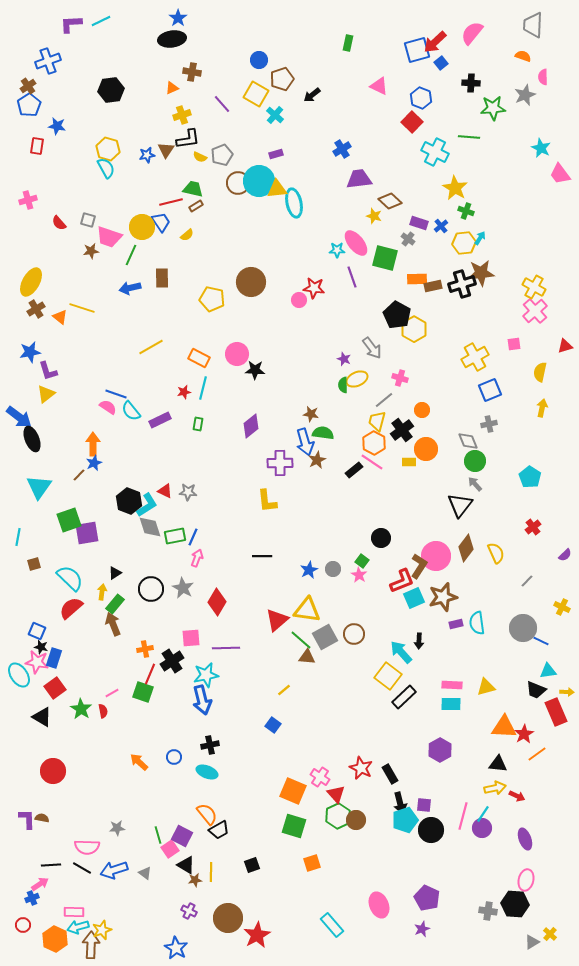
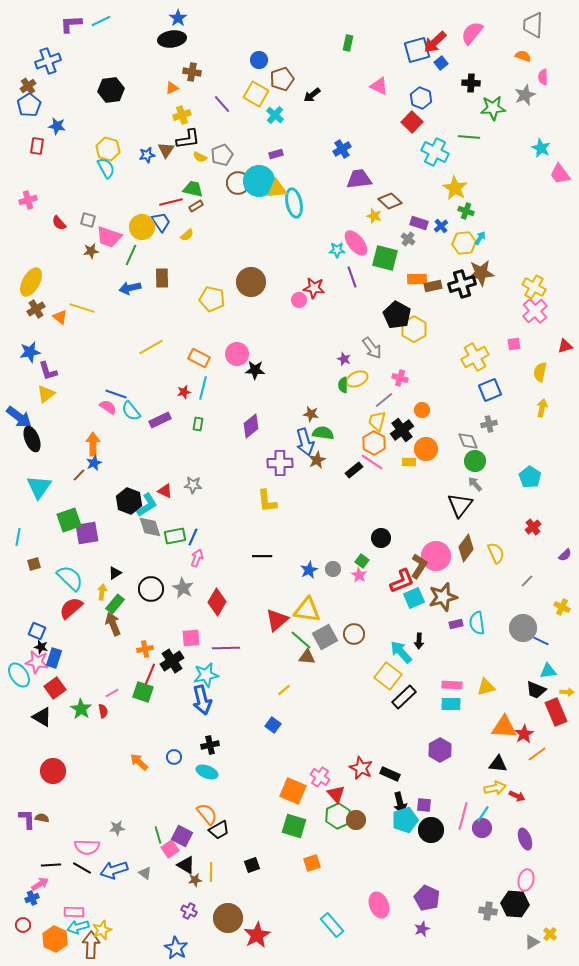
gray star at (188, 492): moved 5 px right, 7 px up
black rectangle at (390, 774): rotated 36 degrees counterclockwise
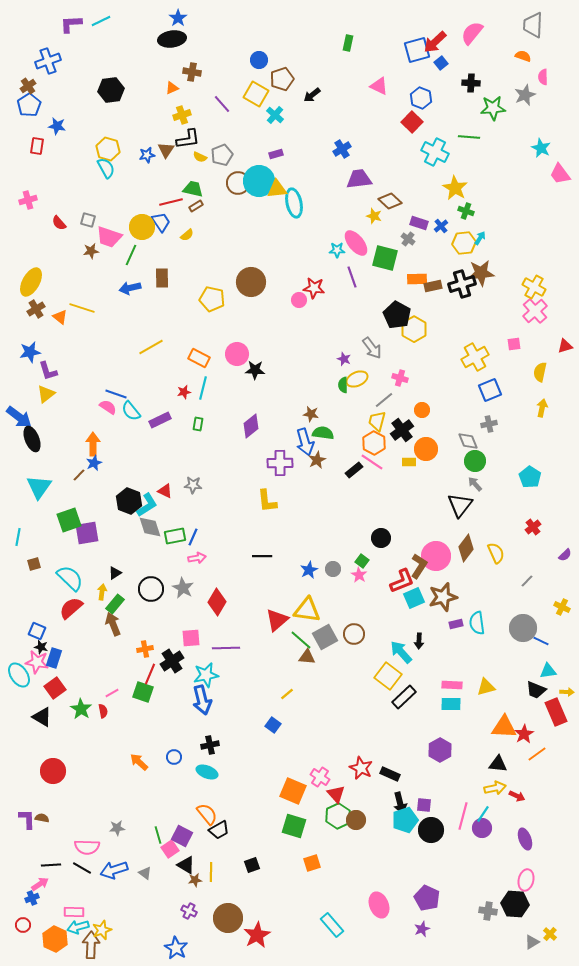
pink arrow at (197, 558): rotated 60 degrees clockwise
yellow line at (284, 690): moved 3 px right, 4 px down
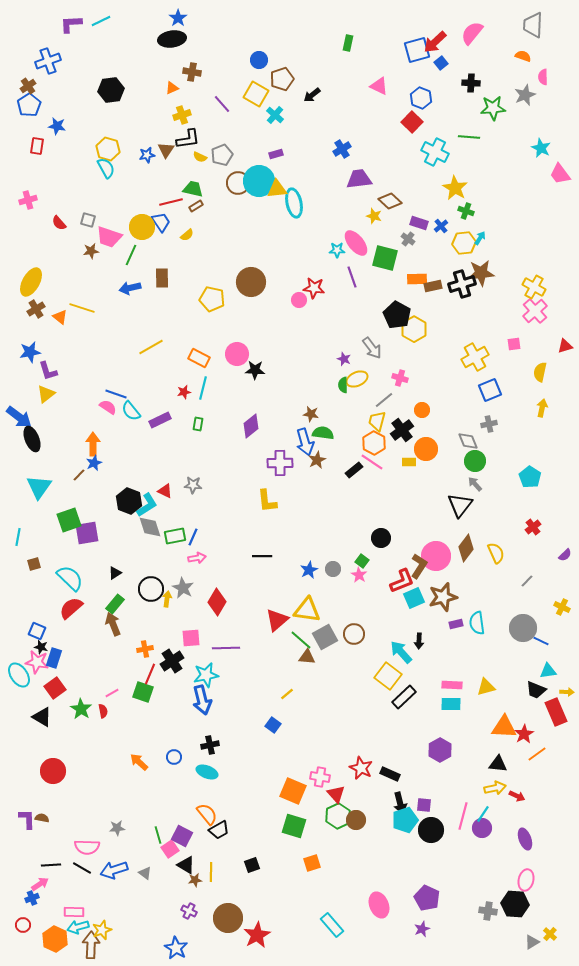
yellow arrow at (102, 592): moved 65 px right, 7 px down
pink cross at (320, 777): rotated 24 degrees counterclockwise
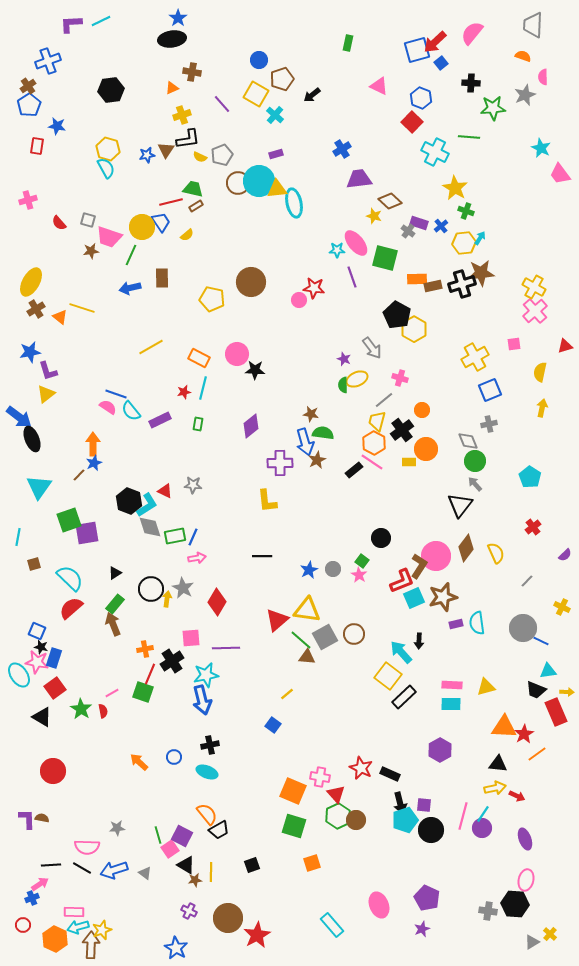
gray cross at (408, 239): moved 8 px up
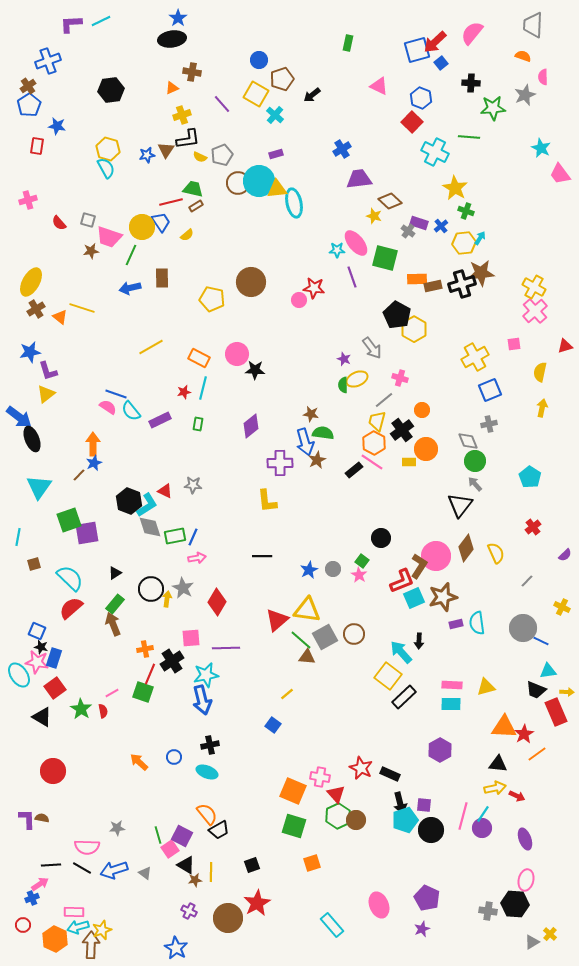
red star at (257, 935): moved 32 px up
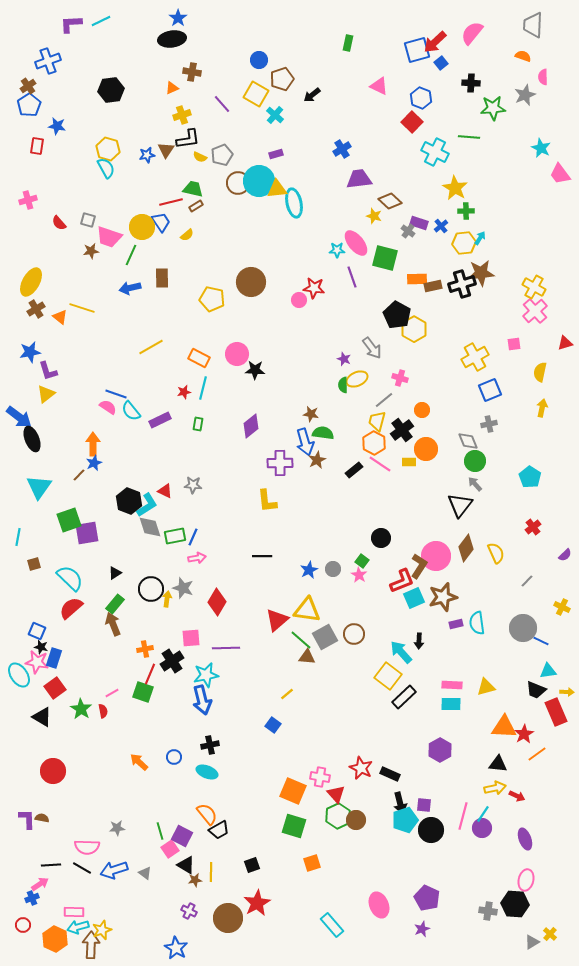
green cross at (466, 211): rotated 21 degrees counterclockwise
red triangle at (565, 346): moved 3 px up
pink line at (372, 462): moved 8 px right, 2 px down
gray star at (183, 588): rotated 10 degrees counterclockwise
green line at (158, 835): moved 2 px right, 4 px up
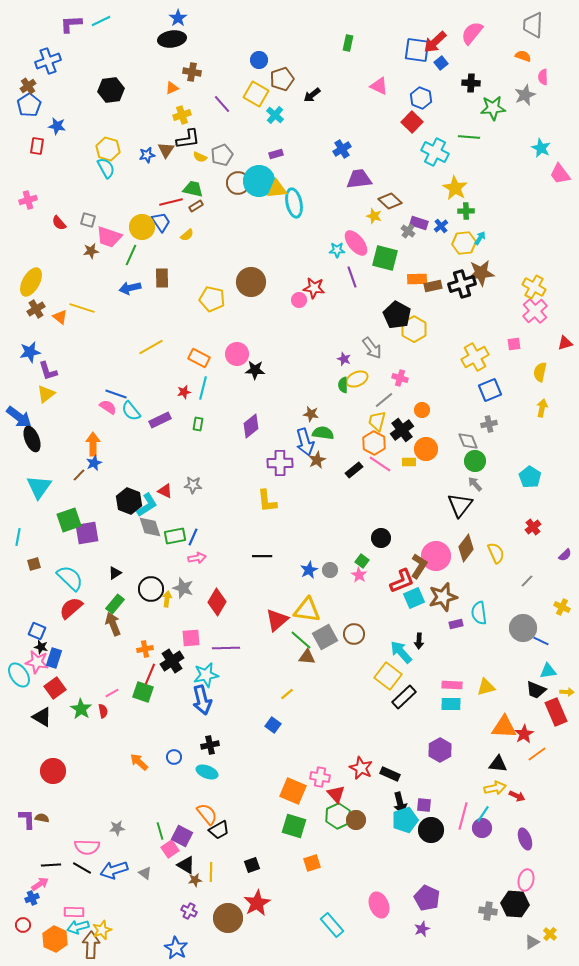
blue square at (417, 50): rotated 24 degrees clockwise
gray circle at (333, 569): moved 3 px left, 1 px down
cyan semicircle at (477, 623): moved 2 px right, 10 px up
